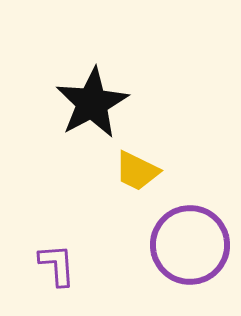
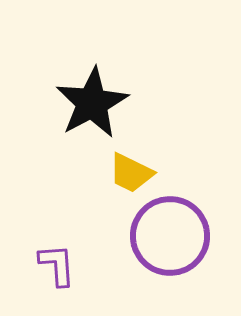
yellow trapezoid: moved 6 px left, 2 px down
purple circle: moved 20 px left, 9 px up
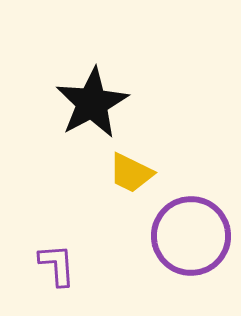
purple circle: moved 21 px right
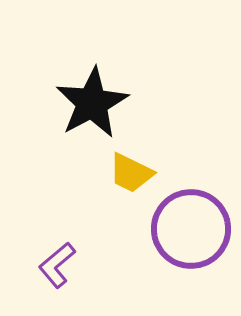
purple circle: moved 7 px up
purple L-shape: rotated 126 degrees counterclockwise
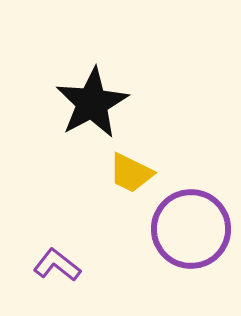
purple L-shape: rotated 78 degrees clockwise
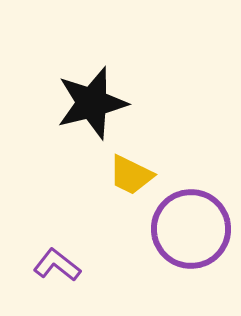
black star: rotated 14 degrees clockwise
yellow trapezoid: moved 2 px down
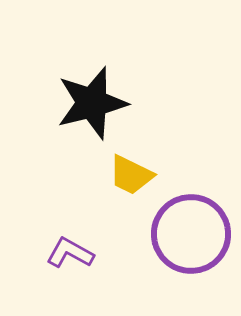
purple circle: moved 5 px down
purple L-shape: moved 13 px right, 12 px up; rotated 9 degrees counterclockwise
